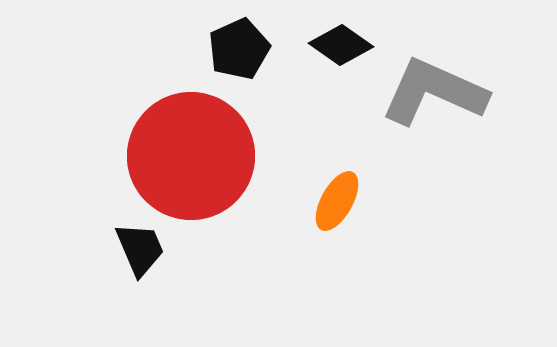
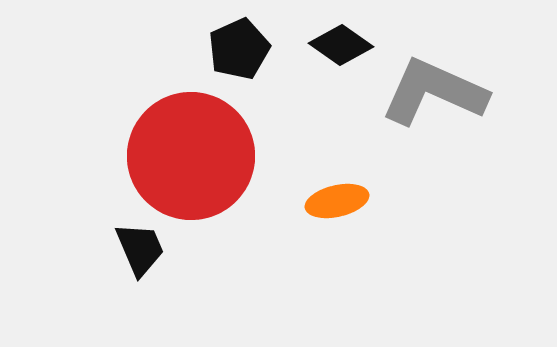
orange ellipse: rotated 48 degrees clockwise
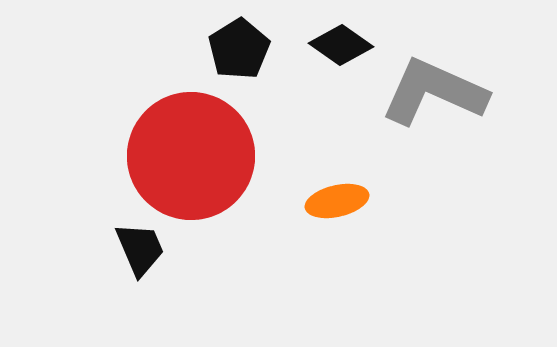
black pentagon: rotated 8 degrees counterclockwise
